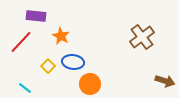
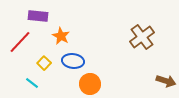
purple rectangle: moved 2 px right
red line: moved 1 px left
blue ellipse: moved 1 px up
yellow square: moved 4 px left, 3 px up
brown arrow: moved 1 px right
cyan line: moved 7 px right, 5 px up
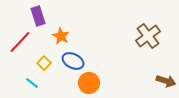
purple rectangle: rotated 66 degrees clockwise
brown cross: moved 6 px right, 1 px up
blue ellipse: rotated 20 degrees clockwise
orange circle: moved 1 px left, 1 px up
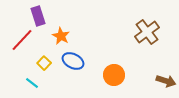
brown cross: moved 1 px left, 4 px up
red line: moved 2 px right, 2 px up
orange circle: moved 25 px right, 8 px up
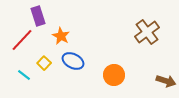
cyan line: moved 8 px left, 8 px up
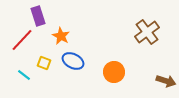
yellow square: rotated 24 degrees counterclockwise
orange circle: moved 3 px up
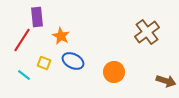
purple rectangle: moved 1 px left, 1 px down; rotated 12 degrees clockwise
red line: rotated 10 degrees counterclockwise
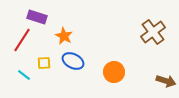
purple rectangle: rotated 66 degrees counterclockwise
brown cross: moved 6 px right
orange star: moved 3 px right
yellow square: rotated 24 degrees counterclockwise
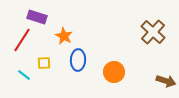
brown cross: rotated 10 degrees counterclockwise
blue ellipse: moved 5 px right, 1 px up; rotated 65 degrees clockwise
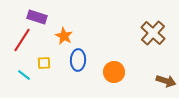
brown cross: moved 1 px down
